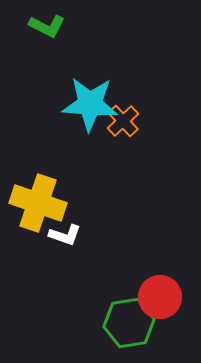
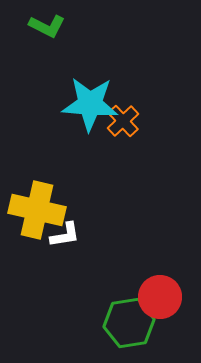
yellow cross: moved 1 px left, 7 px down; rotated 6 degrees counterclockwise
white L-shape: rotated 28 degrees counterclockwise
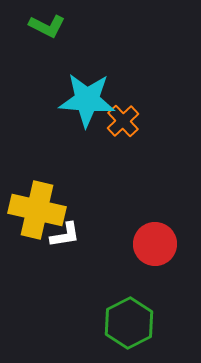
cyan star: moved 3 px left, 4 px up
red circle: moved 5 px left, 53 px up
green hexagon: rotated 18 degrees counterclockwise
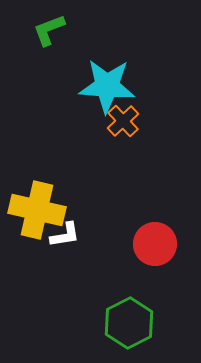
green L-shape: moved 2 px right, 4 px down; rotated 132 degrees clockwise
cyan star: moved 20 px right, 14 px up
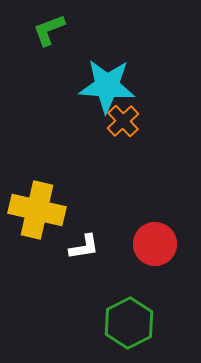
white L-shape: moved 19 px right, 12 px down
